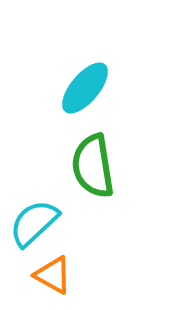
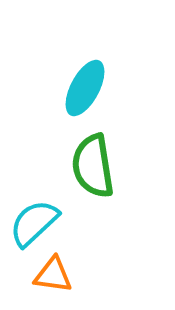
cyan ellipse: rotated 12 degrees counterclockwise
orange triangle: rotated 21 degrees counterclockwise
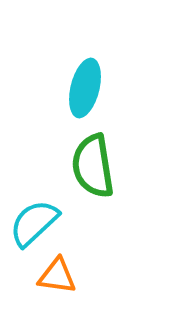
cyan ellipse: rotated 14 degrees counterclockwise
orange triangle: moved 4 px right, 1 px down
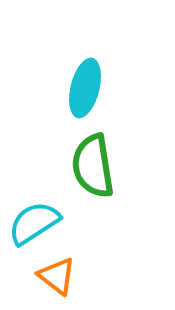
cyan semicircle: rotated 10 degrees clockwise
orange triangle: rotated 30 degrees clockwise
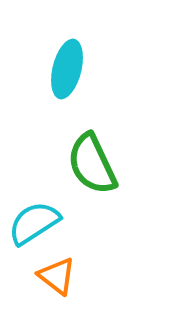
cyan ellipse: moved 18 px left, 19 px up
green semicircle: moved 1 px left, 2 px up; rotated 16 degrees counterclockwise
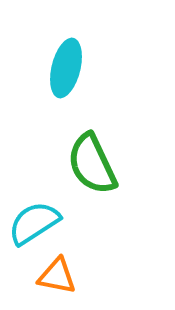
cyan ellipse: moved 1 px left, 1 px up
orange triangle: rotated 27 degrees counterclockwise
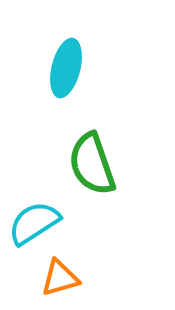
green semicircle: rotated 6 degrees clockwise
orange triangle: moved 3 px right, 2 px down; rotated 27 degrees counterclockwise
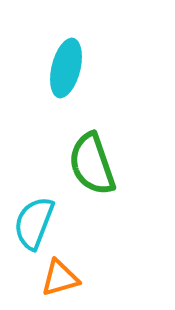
cyan semicircle: rotated 36 degrees counterclockwise
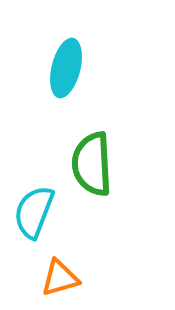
green semicircle: rotated 16 degrees clockwise
cyan semicircle: moved 11 px up
